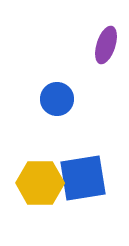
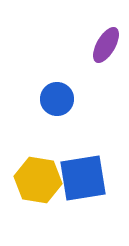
purple ellipse: rotated 12 degrees clockwise
yellow hexagon: moved 2 px left, 3 px up; rotated 9 degrees clockwise
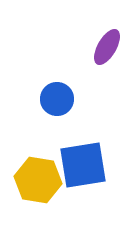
purple ellipse: moved 1 px right, 2 px down
blue square: moved 13 px up
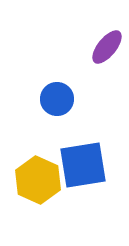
purple ellipse: rotated 9 degrees clockwise
yellow hexagon: rotated 15 degrees clockwise
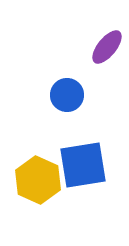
blue circle: moved 10 px right, 4 px up
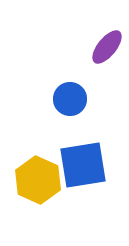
blue circle: moved 3 px right, 4 px down
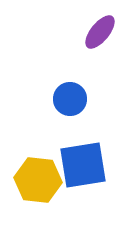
purple ellipse: moved 7 px left, 15 px up
yellow hexagon: rotated 18 degrees counterclockwise
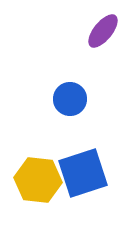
purple ellipse: moved 3 px right, 1 px up
blue square: moved 8 px down; rotated 9 degrees counterclockwise
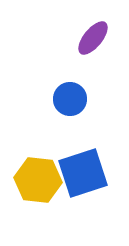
purple ellipse: moved 10 px left, 7 px down
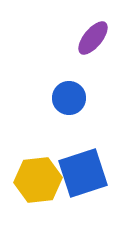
blue circle: moved 1 px left, 1 px up
yellow hexagon: rotated 12 degrees counterclockwise
